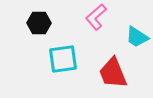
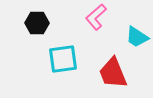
black hexagon: moved 2 px left
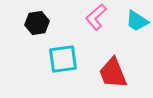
black hexagon: rotated 10 degrees counterclockwise
cyan trapezoid: moved 16 px up
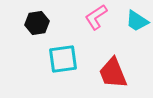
pink L-shape: rotated 8 degrees clockwise
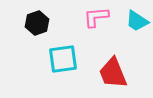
pink L-shape: rotated 28 degrees clockwise
black hexagon: rotated 10 degrees counterclockwise
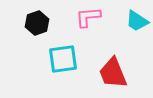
pink L-shape: moved 8 px left
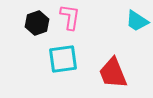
pink L-shape: moved 18 px left; rotated 104 degrees clockwise
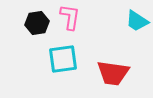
black hexagon: rotated 10 degrees clockwise
red trapezoid: rotated 60 degrees counterclockwise
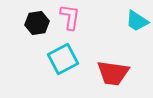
cyan square: rotated 20 degrees counterclockwise
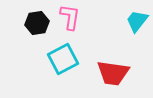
cyan trapezoid: rotated 95 degrees clockwise
